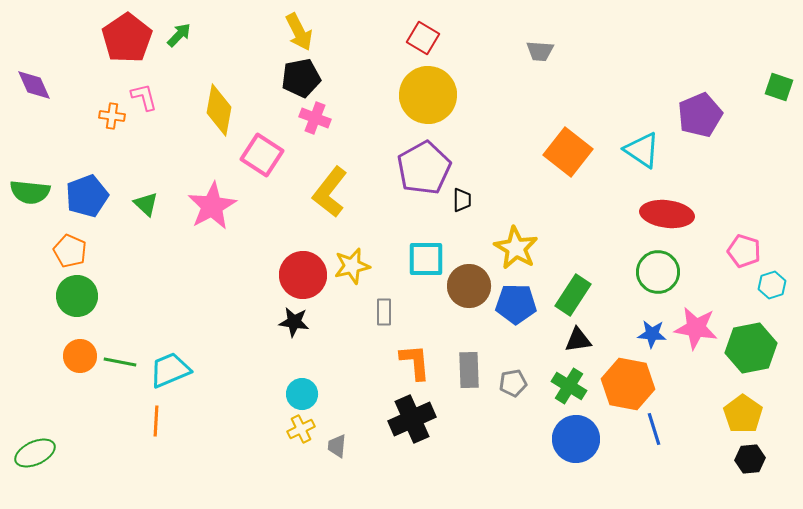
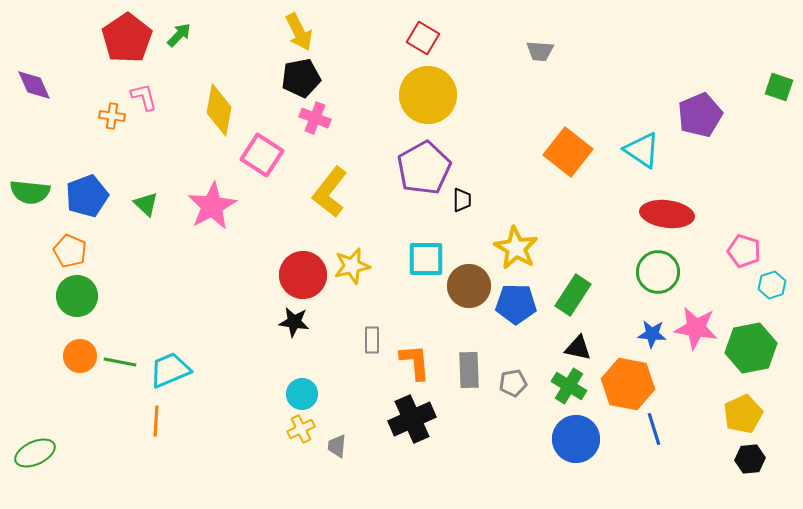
gray rectangle at (384, 312): moved 12 px left, 28 px down
black triangle at (578, 340): moved 8 px down; rotated 20 degrees clockwise
yellow pentagon at (743, 414): rotated 12 degrees clockwise
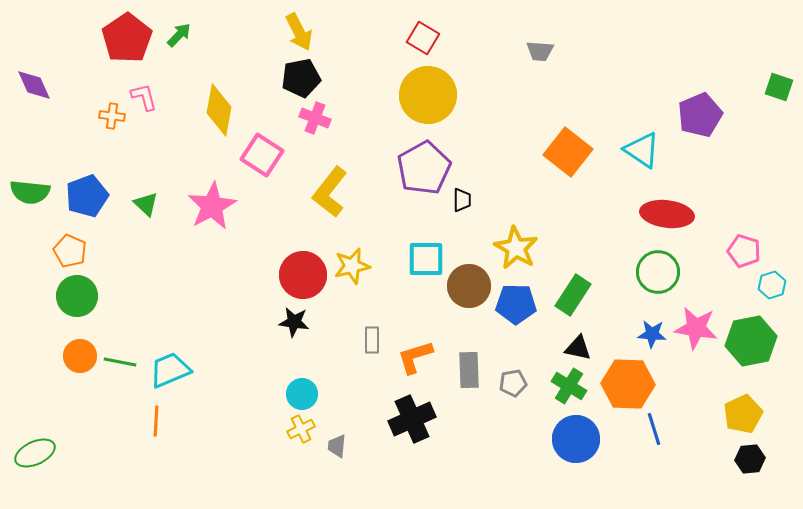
green hexagon at (751, 348): moved 7 px up
orange L-shape at (415, 362): moved 5 px up; rotated 102 degrees counterclockwise
orange hexagon at (628, 384): rotated 9 degrees counterclockwise
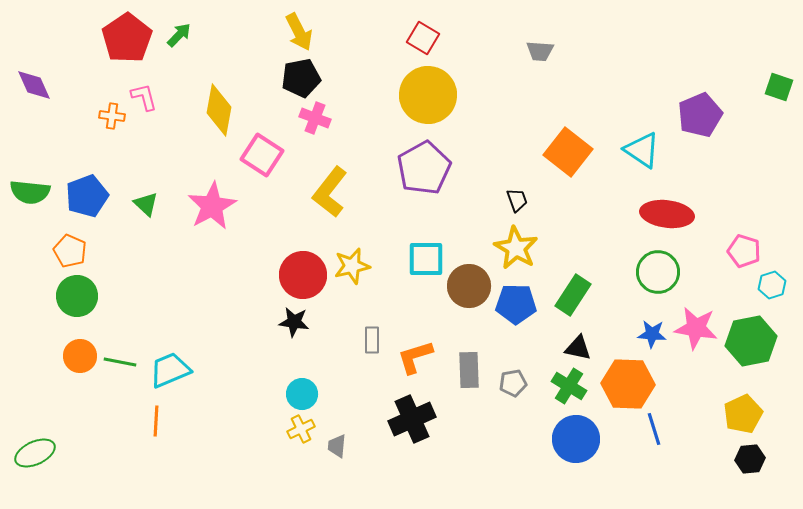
black trapezoid at (462, 200): moved 55 px right; rotated 20 degrees counterclockwise
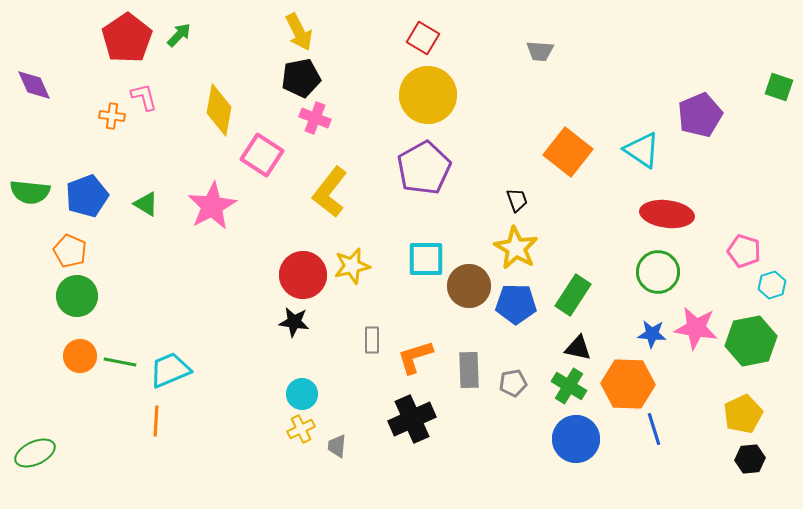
green triangle at (146, 204): rotated 12 degrees counterclockwise
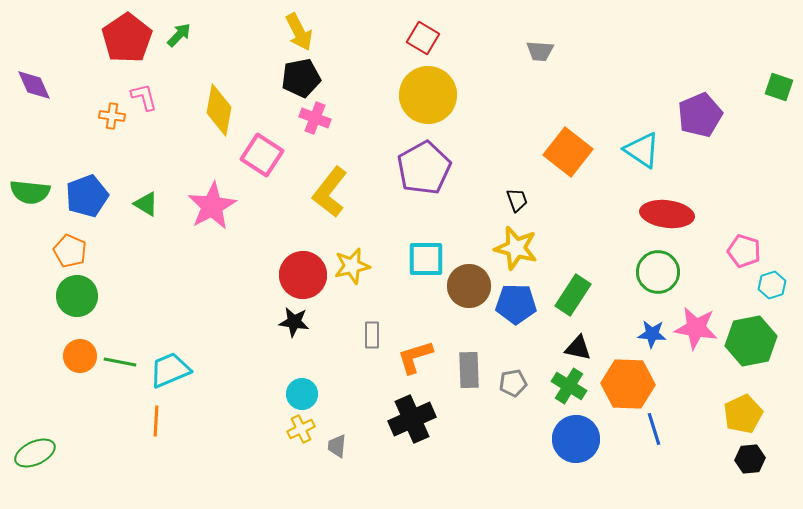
yellow star at (516, 248): rotated 15 degrees counterclockwise
gray rectangle at (372, 340): moved 5 px up
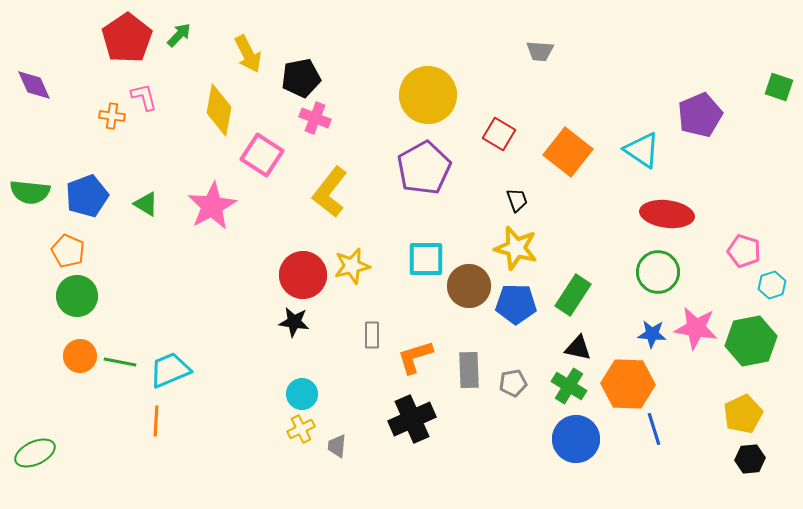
yellow arrow at (299, 32): moved 51 px left, 22 px down
red square at (423, 38): moved 76 px right, 96 px down
orange pentagon at (70, 251): moved 2 px left
